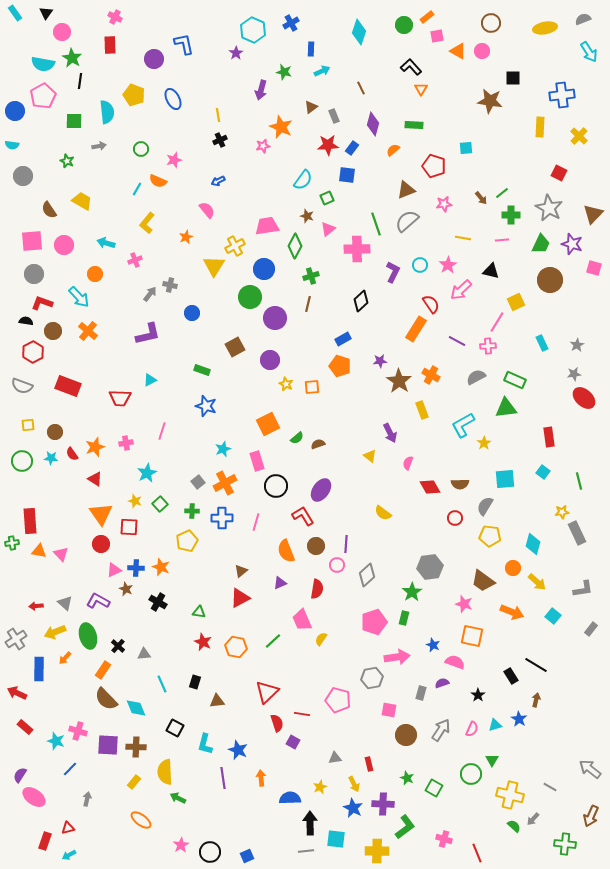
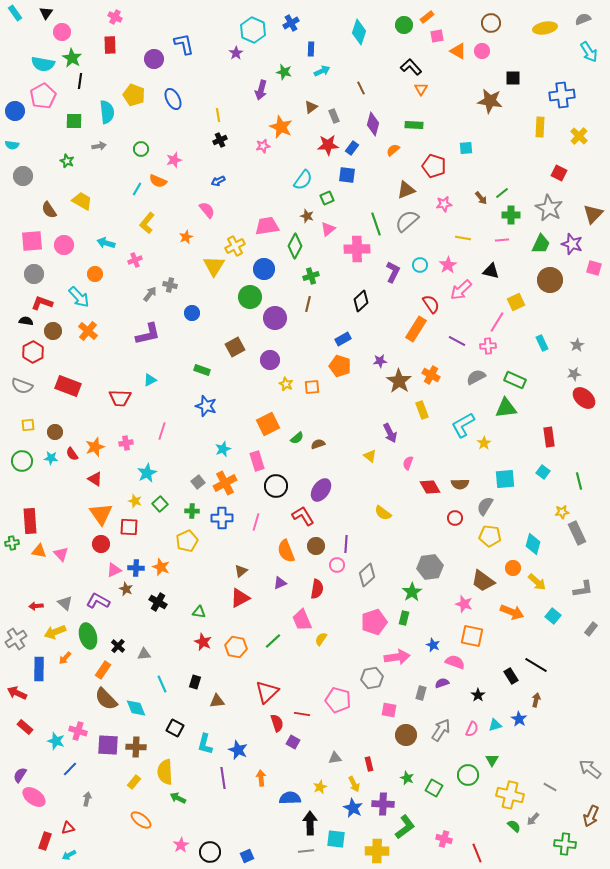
green circle at (471, 774): moved 3 px left, 1 px down
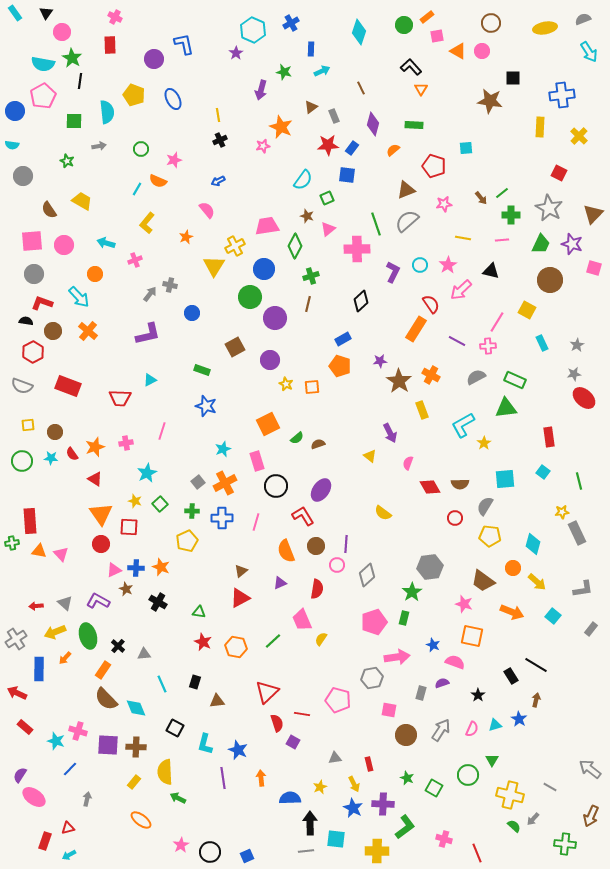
yellow square at (516, 302): moved 11 px right, 8 px down; rotated 36 degrees counterclockwise
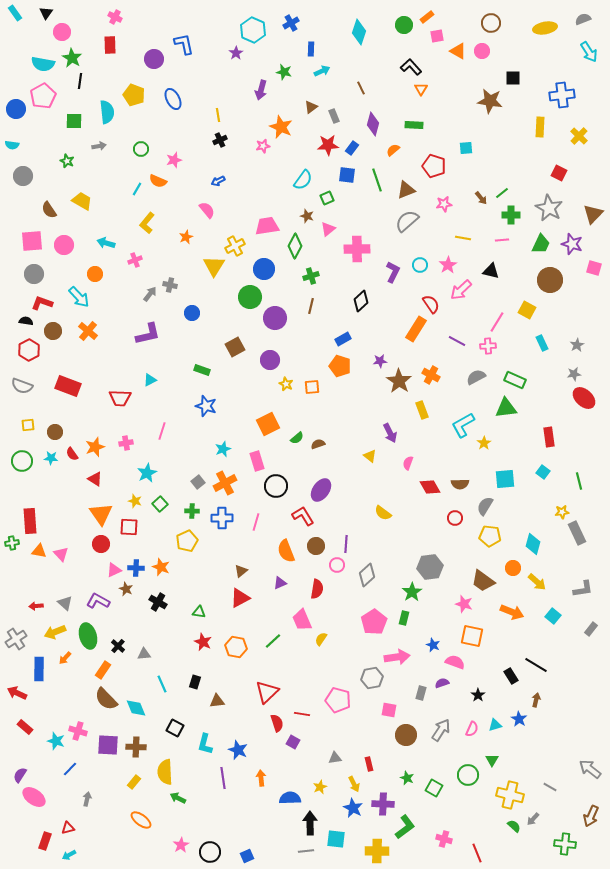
blue circle at (15, 111): moved 1 px right, 2 px up
green line at (376, 224): moved 1 px right, 44 px up
brown line at (308, 304): moved 3 px right, 2 px down
red hexagon at (33, 352): moved 4 px left, 2 px up
pink pentagon at (374, 622): rotated 15 degrees counterclockwise
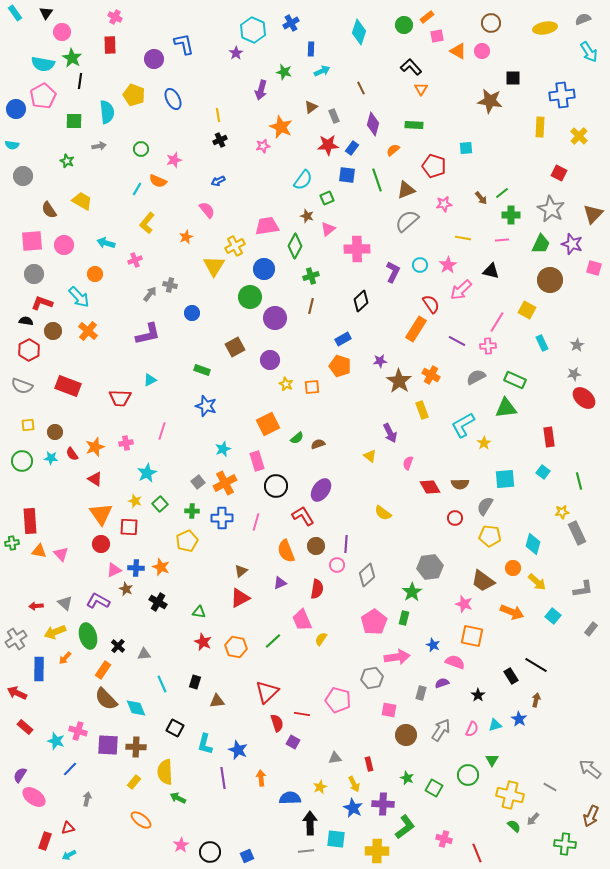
gray star at (549, 208): moved 2 px right, 1 px down
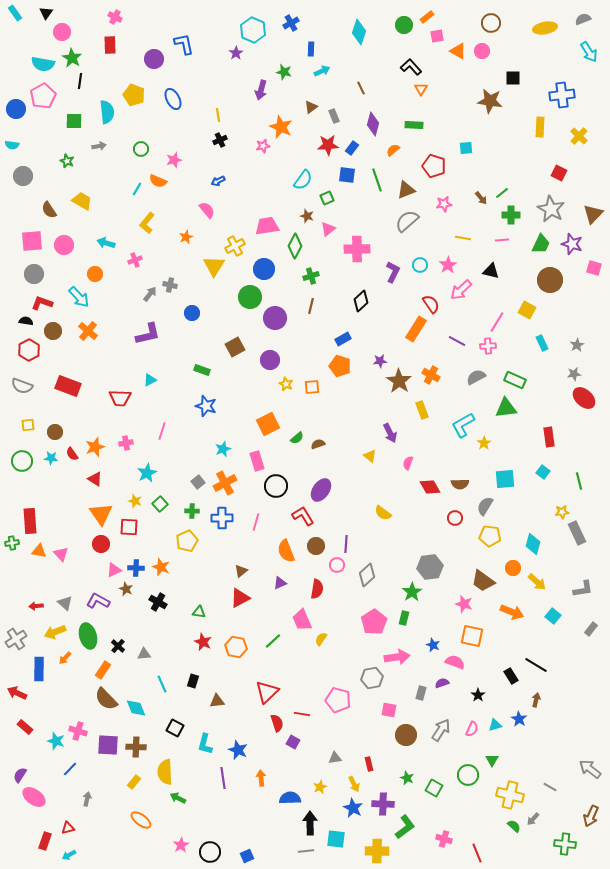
black rectangle at (195, 682): moved 2 px left, 1 px up
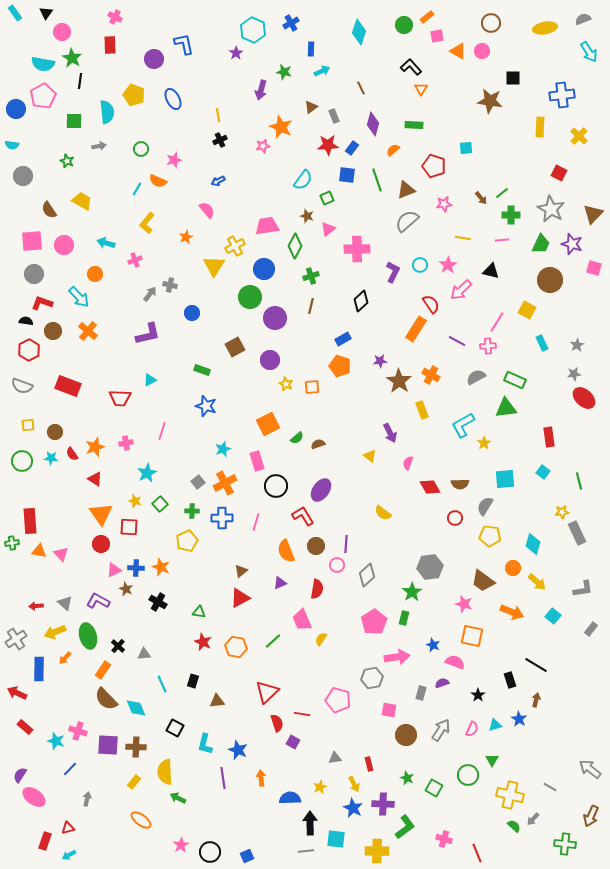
black rectangle at (511, 676): moved 1 px left, 4 px down; rotated 14 degrees clockwise
